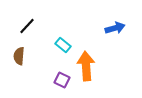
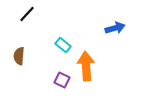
black line: moved 12 px up
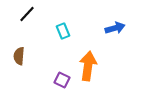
cyan rectangle: moved 14 px up; rotated 28 degrees clockwise
orange arrow: moved 2 px right; rotated 12 degrees clockwise
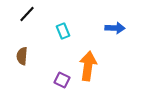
blue arrow: rotated 18 degrees clockwise
brown semicircle: moved 3 px right
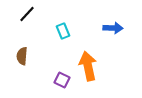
blue arrow: moved 2 px left
orange arrow: rotated 20 degrees counterclockwise
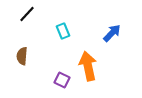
blue arrow: moved 1 px left, 5 px down; rotated 48 degrees counterclockwise
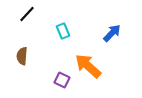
orange arrow: rotated 36 degrees counterclockwise
